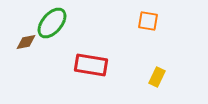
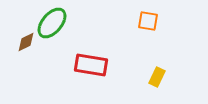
brown diamond: rotated 15 degrees counterclockwise
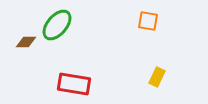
green ellipse: moved 5 px right, 2 px down
brown diamond: rotated 25 degrees clockwise
red rectangle: moved 17 px left, 19 px down
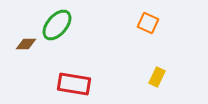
orange square: moved 2 px down; rotated 15 degrees clockwise
brown diamond: moved 2 px down
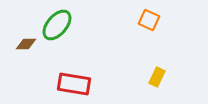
orange square: moved 1 px right, 3 px up
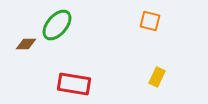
orange square: moved 1 px right, 1 px down; rotated 10 degrees counterclockwise
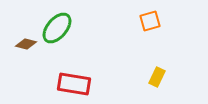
orange square: rotated 30 degrees counterclockwise
green ellipse: moved 3 px down
brown diamond: rotated 15 degrees clockwise
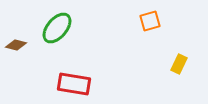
brown diamond: moved 10 px left, 1 px down
yellow rectangle: moved 22 px right, 13 px up
